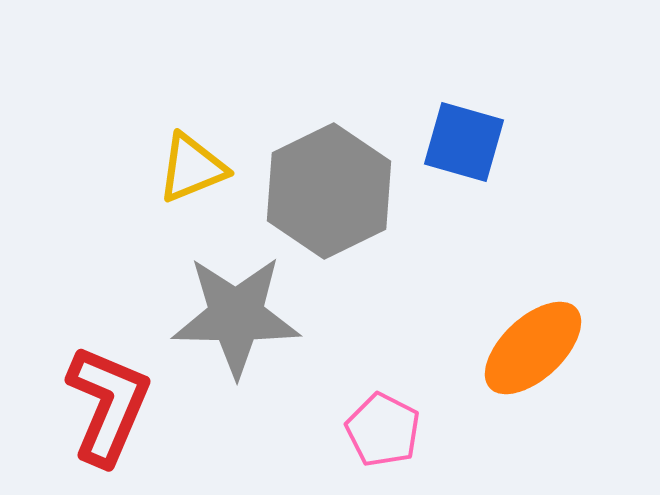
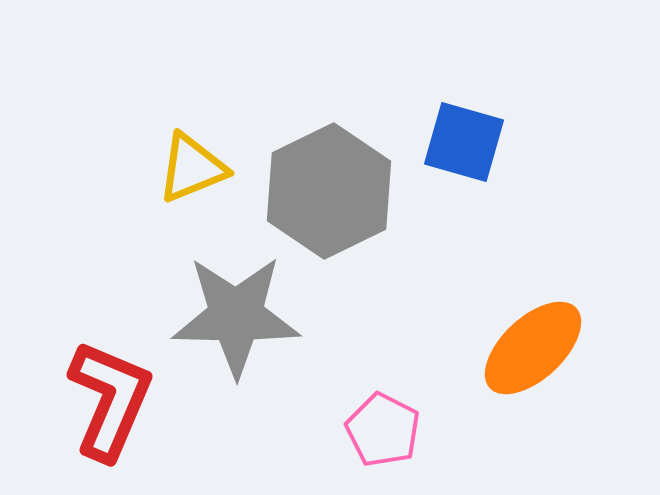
red L-shape: moved 2 px right, 5 px up
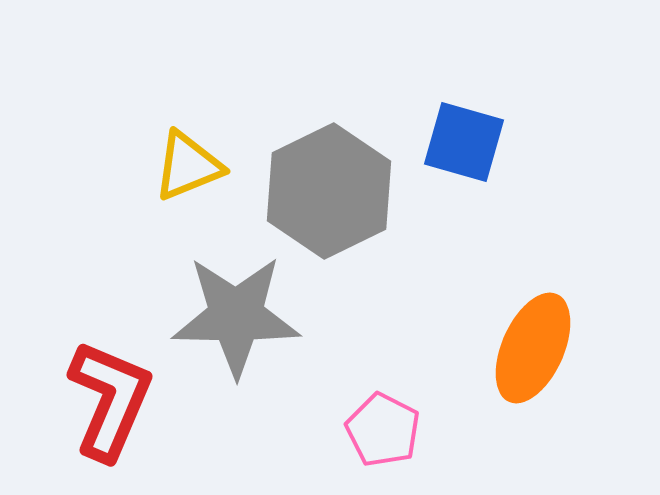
yellow triangle: moved 4 px left, 2 px up
orange ellipse: rotated 23 degrees counterclockwise
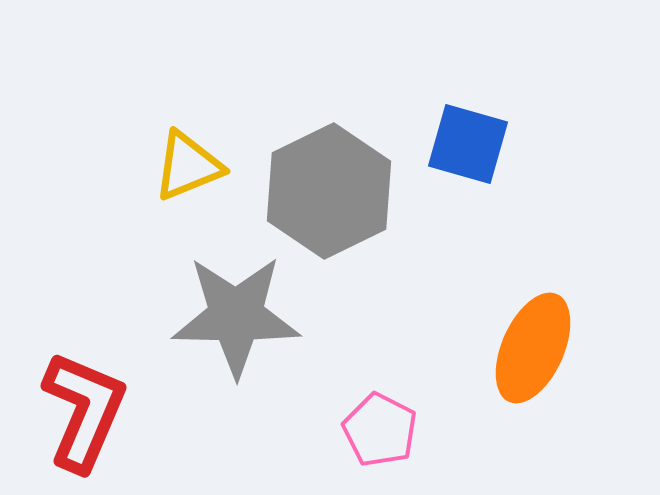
blue square: moved 4 px right, 2 px down
red L-shape: moved 26 px left, 11 px down
pink pentagon: moved 3 px left
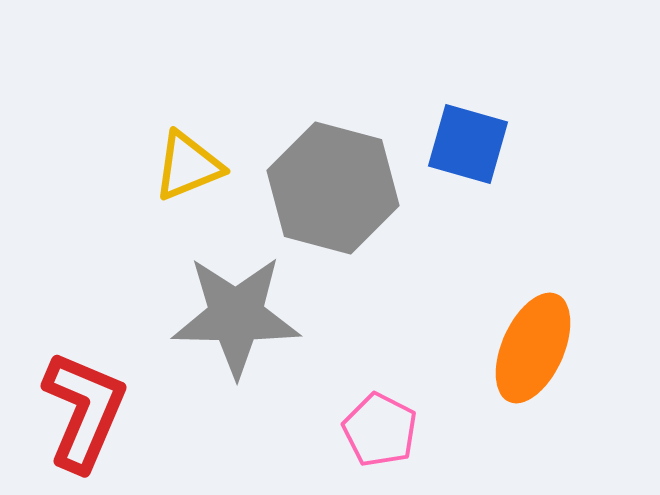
gray hexagon: moved 4 px right, 3 px up; rotated 19 degrees counterclockwise
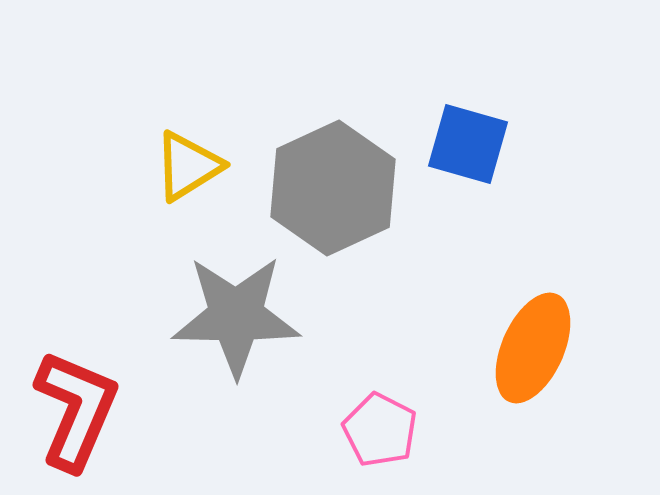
yellow triangle: rotated 10 degrees counterclockwise
gray hexagon: rotated 20 degrees clockwise
red L-shape: moved 8 px left, 1 px up
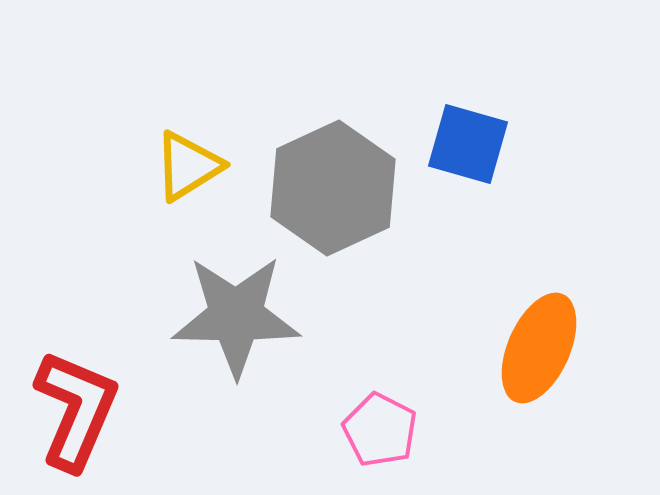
orange ellipse: moved 6 px right
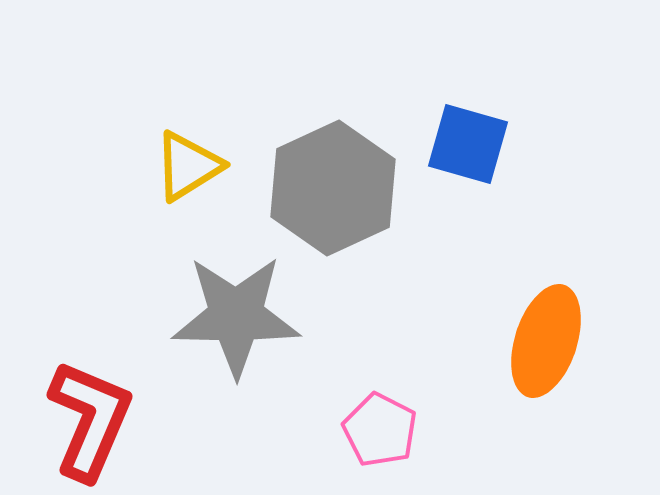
orange ellipse: moved 7 px right, 7 px up; rotated 6 degrees counterclockwise
red L-shape: moved 14 px right, 10 px down
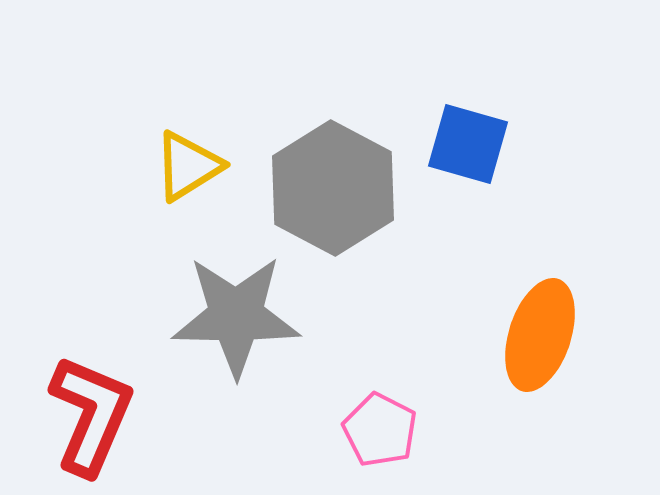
gray hexagon: rotated 7 degrees counterclockwise
orange ellipse: moved 6 px left, 6 px up
red L-shape: moved 1 px right, 5 px up
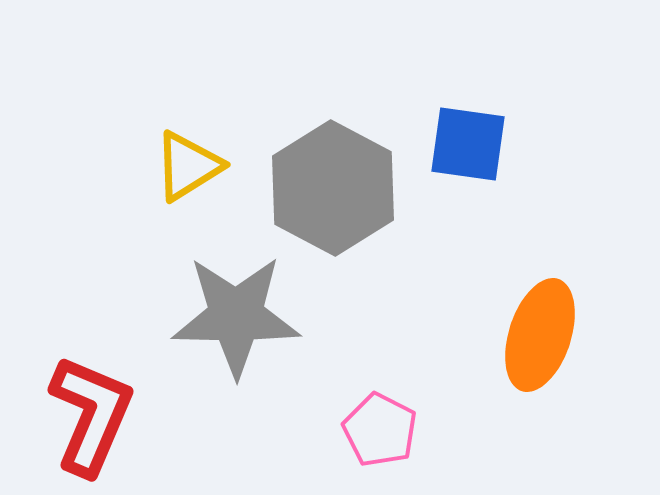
blue square: rotated 8 degrees counterclockwise
